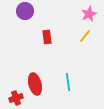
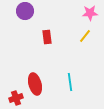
pink star: moved 1 px right, 1 px up; rotated 21 degrees clockwise
cyan line: moved 2 px right
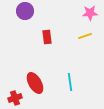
yellow line: rotated 32 degrees clockwise
red ellipse: moved 1 px up; rotated 15 degrees counterclockwise
red cross: moved 1 px left
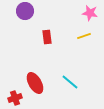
pink star: rotated 14 degrees clockwise
yellow line: moved 1 px left
cyan line: rotated 42 degrees counterclockwise
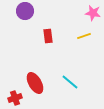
pink star: moved 3 px right
red rectangle: moved 1 px right, 1 px up
